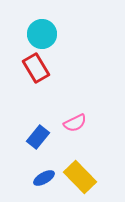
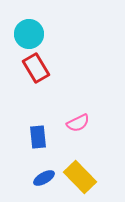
cyan circle: moved 13 px left
pink semicircle: moved 3 px right
blue rectangle: rotated 45 degrees counterclockwise
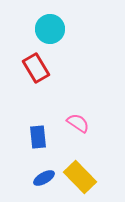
cyan circle: moved 21 px right, 5 px up
pink semicircle: rotated 120 degrees counterclockwise
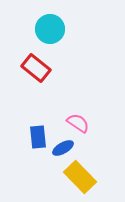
red rectangle: rotated 20 degrees counterclockwise
blue ellipse: moved 19 px right, 30 px up
